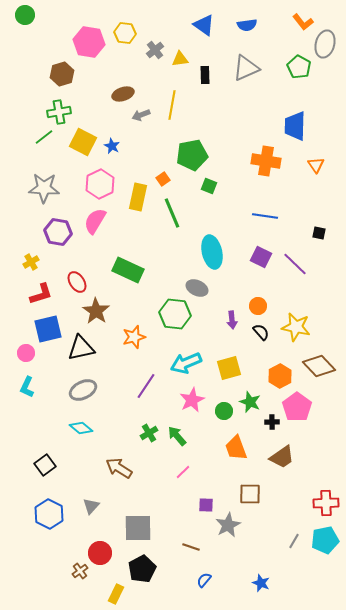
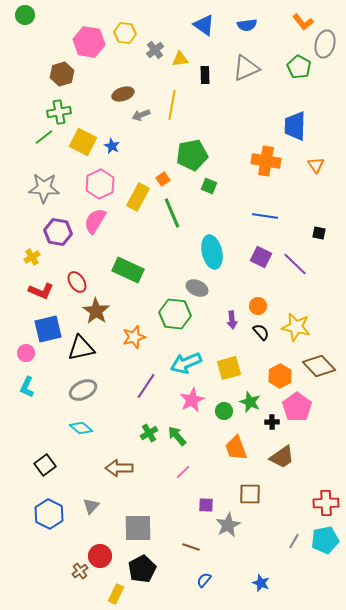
yellow rectangle at (138, 197): rotated 16 degrees clockwise
yellow cross at (31, 262): moved 1 px right, 5 px up
red L-shape at (41, 294): moved 3 px up; rotated 40 degrees clockwise
brown arrow at (119, 468): rotated 32 degrees counterclockwise
red circle at (100, 553): moved 3 px down
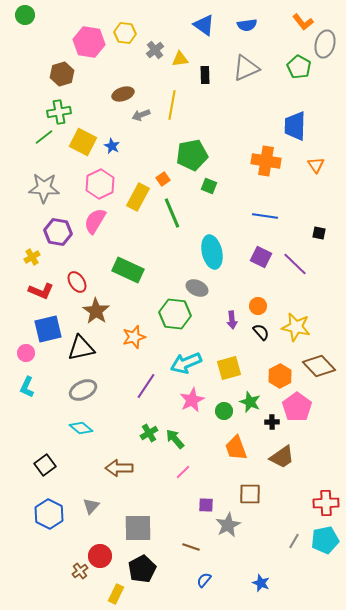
green arrow at (177, 436): moved 2 px left, 3 px down
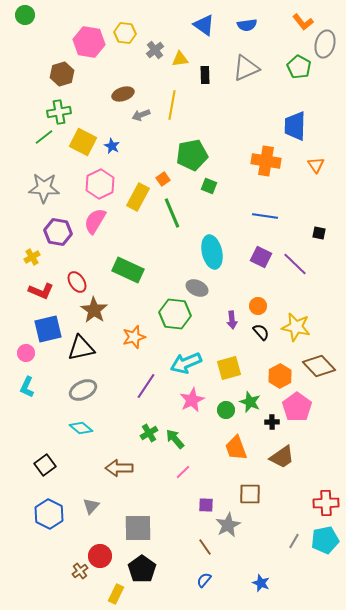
brown star at (96, 311): moved 2 px left, 1 px up
green circle at (224, 411): moved 2 px right, 1 px up
brown line at (191, 547): moved 14 px right; rotated 36 degrees clockwise
black pentagon at (142, 569): rotated 8 degrees counterclockwise
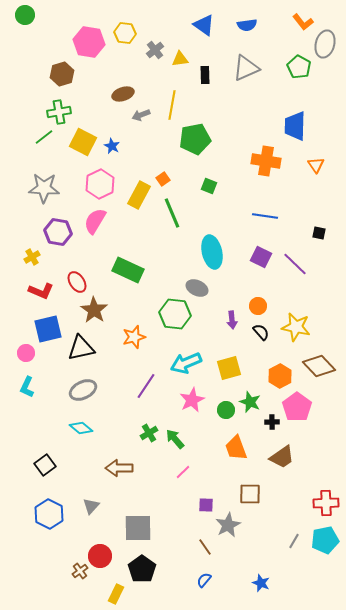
green pentagon at (192, 155): moved 3 px right, 16 px up
yellow rectangle at (138, 197): moved 1 px right, 2 px up
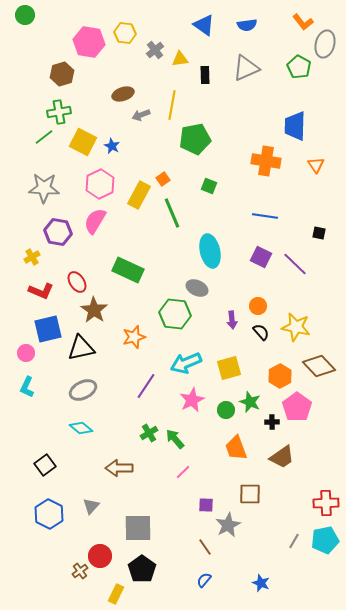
cyan ellipse at (212, 252): moved 2 px left, 1 px up
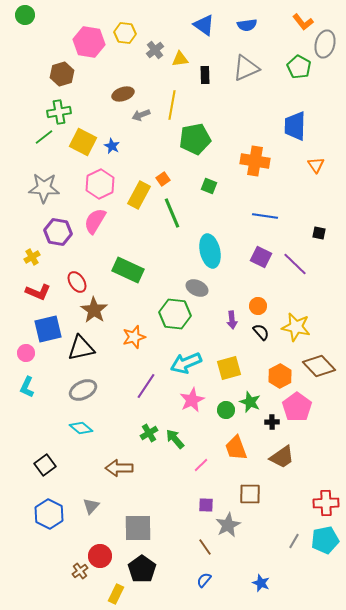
orange cross at (266, 161): moved 11 px left
red L-shape at (41, 291): moved 3 px left, 1 px down
pink line at (183, 472): moved 18 px right, 7 px up
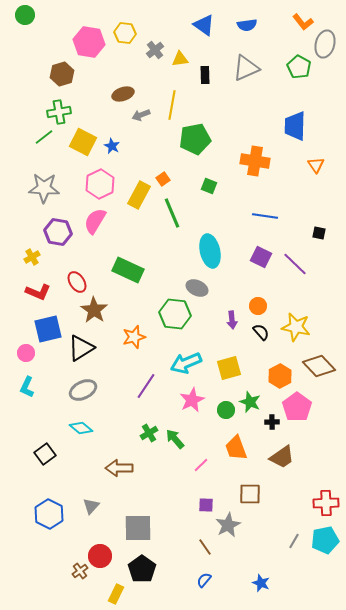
black triangle at (81, 348): rotated 20 degrees counterclockwise
black square at (45, 465): moved 11 px up
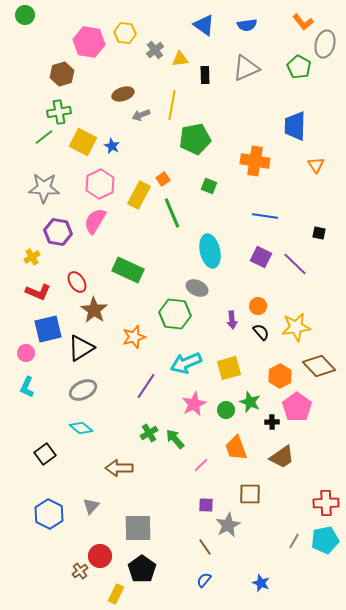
yellow star at (296, 327): rotated 20 degrees counterclockwise
pink star at (192, 400): moved 2 px right, 4 px down
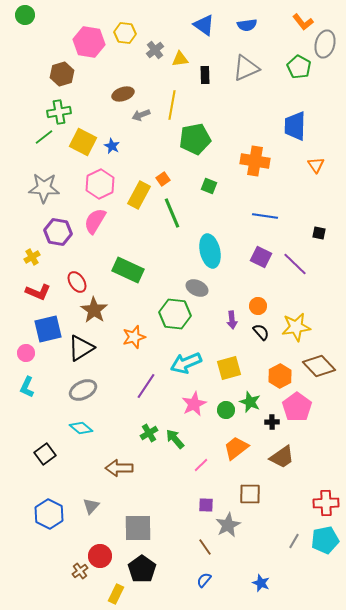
orange trapezoid at (236, 448): rotated 72 degrees clockwise
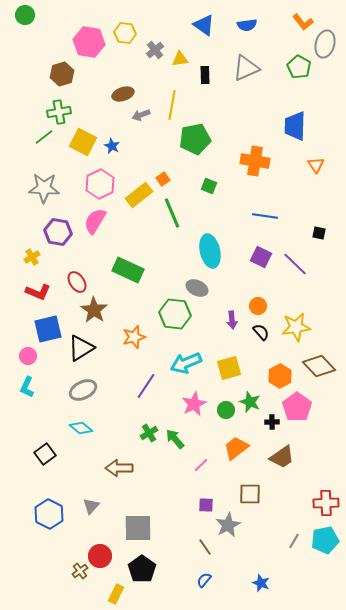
yellow rectangle at (139, 195): rotated 24 degrees clockwise
pink circle at (26, 353): moved 2 px right, 3 px down
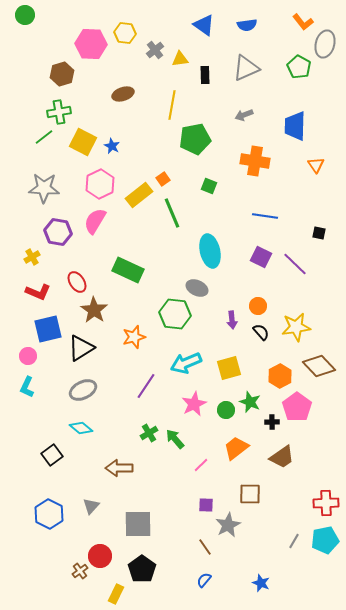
pink hexagon at (89, 42): moved 2 px right, 2 px down; rotated 8 degrees counterclockwise
gray arrow at (141, 115): moved 103 px right
black square at (45, 454): moved 7 px right, 1 px down
gray square at (138, 528): moved 4 px up
